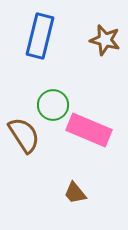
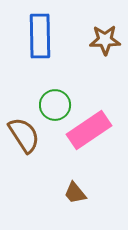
blue rectangle: rotated 15 degrees counterclockwise
brown star: rotated 16 degrees counterclockwise
green circle: moved 2 px right
pink rectangle: rotated 57 degrees counterclockwise
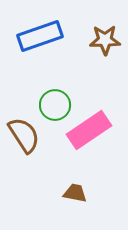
blue rectangle: rotated 72 degrees clockwise
brown trapezoid: rotated 140 degrees clockwise
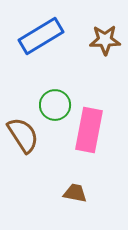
blue rectangle: moved 1 px right; rotated 12 degrees counterclockwise
pink rectangle: rotated 45 degrees counterclockwise
brown semicircle: moved 1 px left
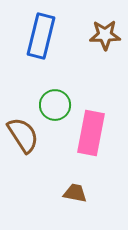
blue rectangle: rotated 45 degrees counterclockwise
brown star: moved 5 px up
pink rectangle: moved 2 px right, 3 px down
